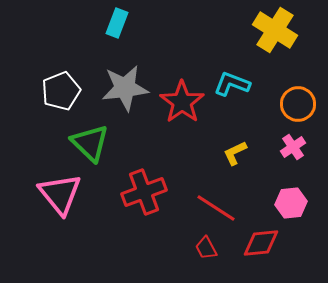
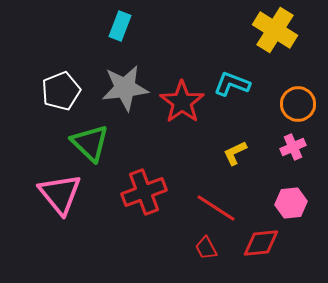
cyan rectangle: moved 3 px right, 3 px down
pink cross: rotated 10 degrees clockwise
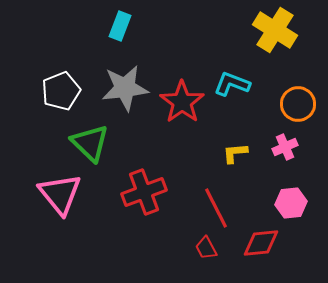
pink cross: moved 8 px left
yellow L-shape: rotated 20 degrees clockwise
red line: rotated 30 degrees clockwise
